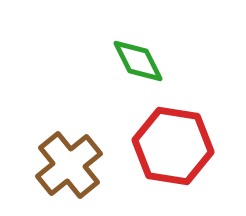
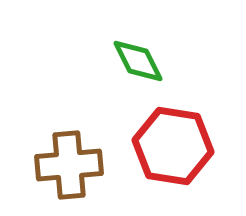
brown cross: rotated 34 degrees clockwise
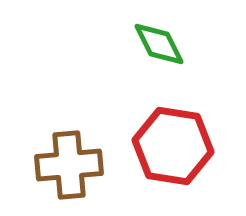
green diamond: moved 21 px right, 17 px up
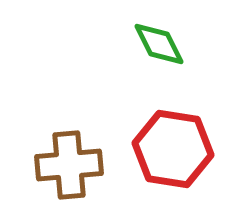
red hexagon: moved 3 px down
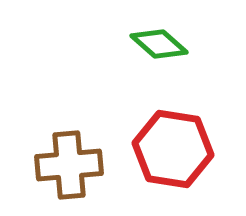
green diamond: rotated 22 degrees counterclockwise
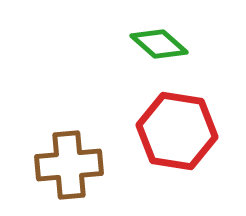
red hexagon: moved 4 px right, 18 px up
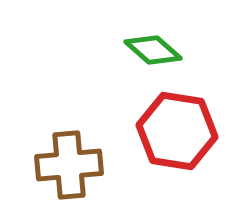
green diamond: moved 6 px left, 6 px down
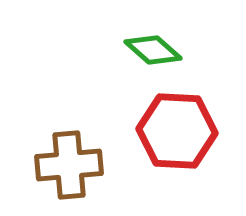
red hexagon: rotated 6 degrees counterclockwise
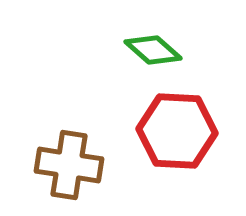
brown cross: rotated 14 degrees clockwise
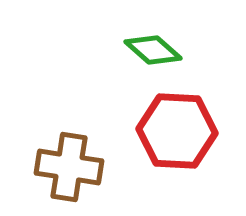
brown cross: moved 2 px down
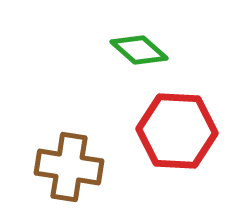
green diamond: moved 14 px left
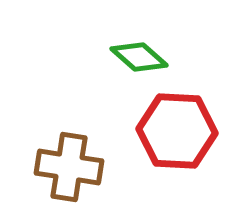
green diamond: moved 7 px down
